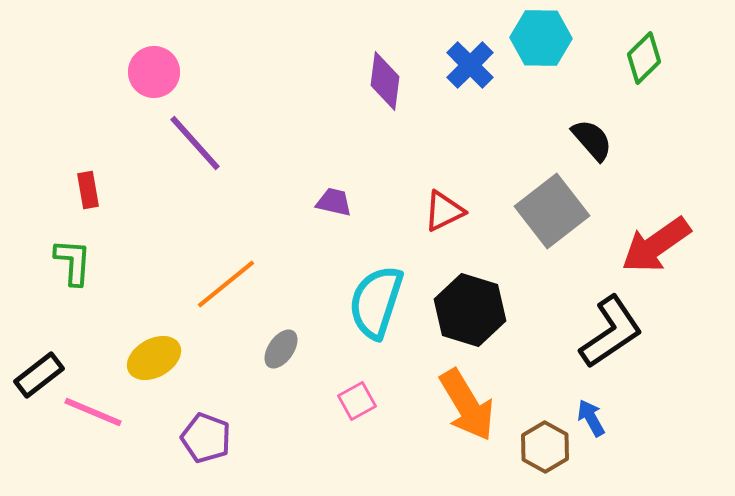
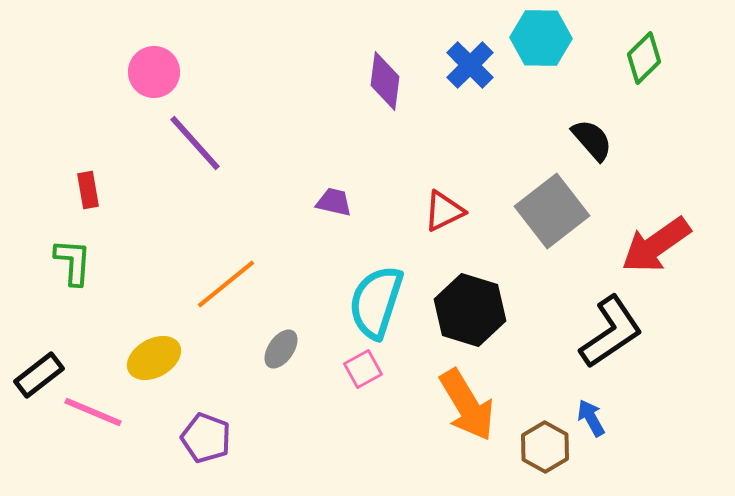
pink square: moved 6 px right, 32 px up
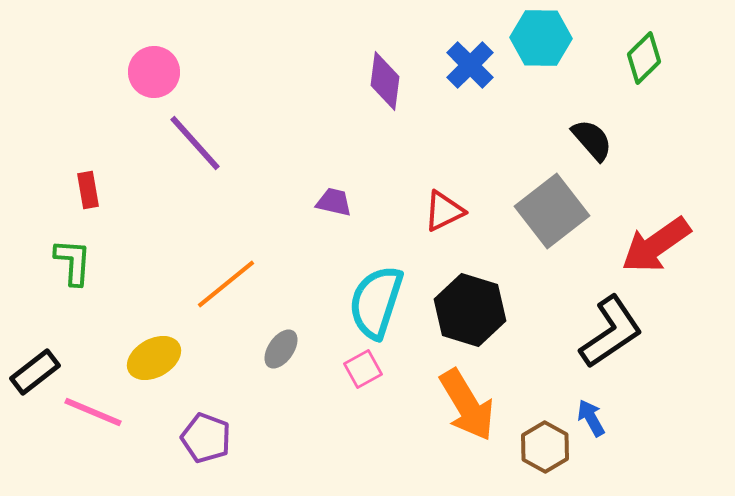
black rectangle: moved 4 px left, 3 px up
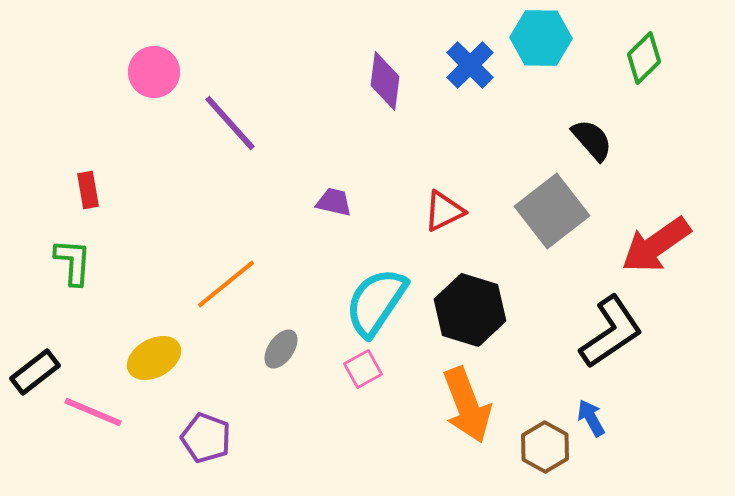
purple line: moved 35 px right, 20 px up
cyan semicircle: rotated 16 degrees clockwise
orange arrow: rotated 10 degrees clockwise
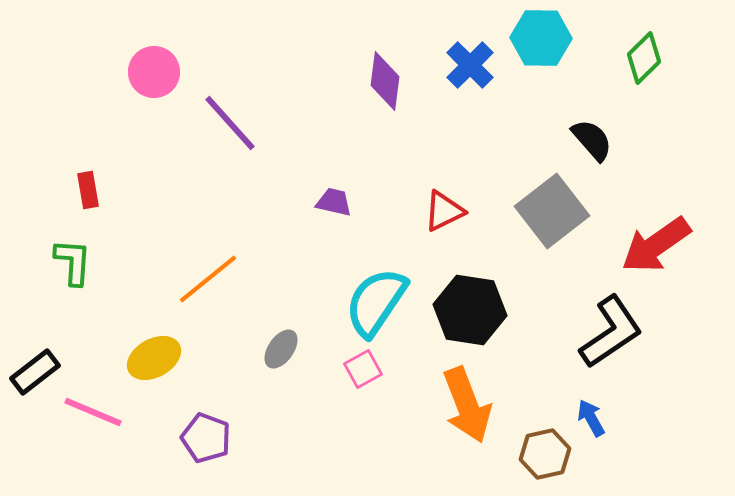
orange line: moved 18 px left, 5 px up
black hexagon: rotated 8 degrees counterclockwise
brown hexagon: moved 7 px down; rotated 18 degrees clockwise
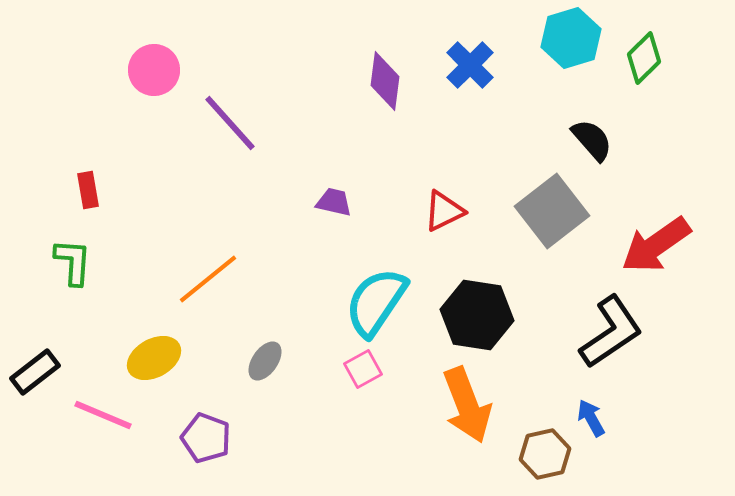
cyan hexagon: moved 30 px right; rotated 18 degrees counterclockwise
pink circle: moved 2 px up
black hexagon: moved 7 px right, 5 px down
gray ellipse: moved 16 px left, 12 px down
pink line: moved 10 px right, 3 px down
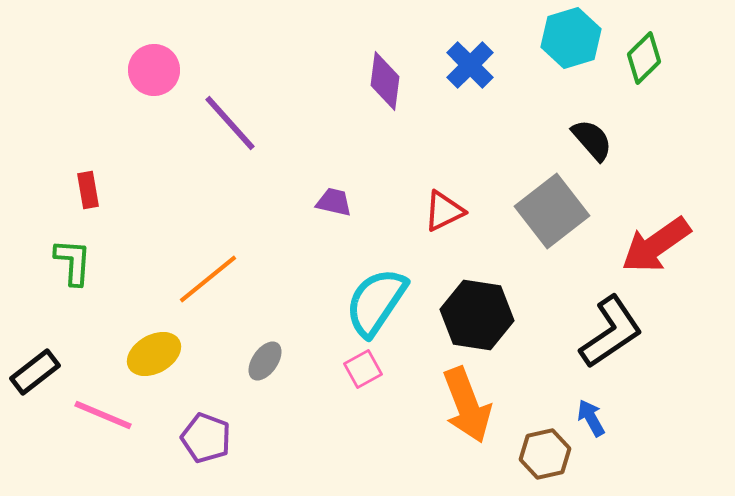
yellow ellipse: moved 4 px up
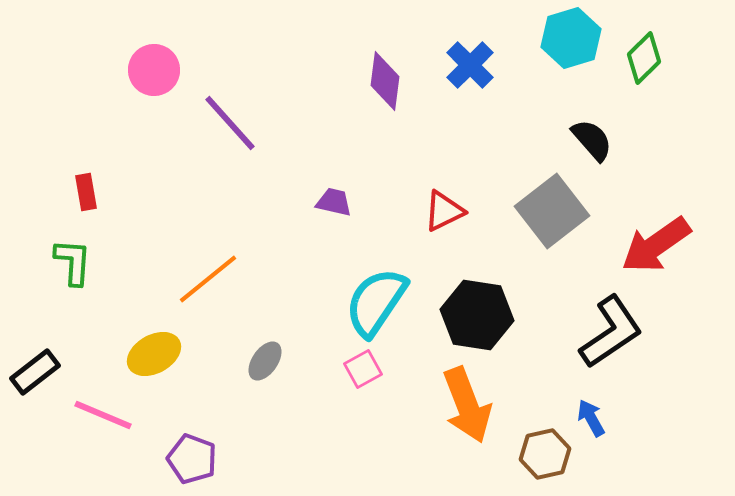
red rectangle: moved 2 px left, 2 px down
purple pentagon: moved 14 px left, 21 px down
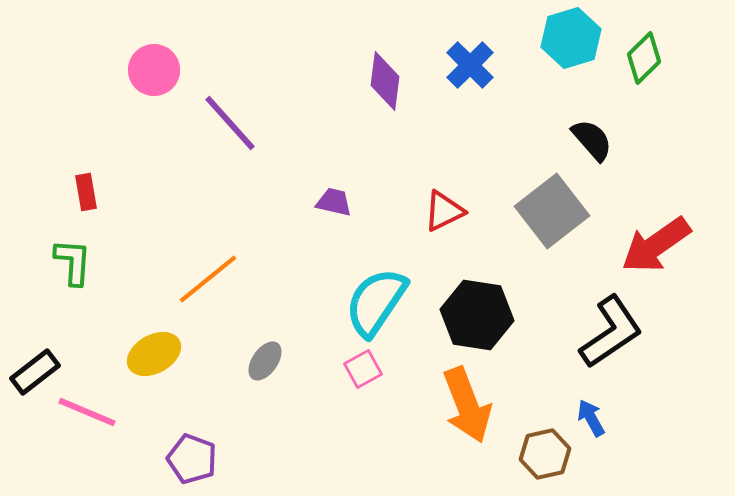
pink line: moved 16 px left, 3 px up
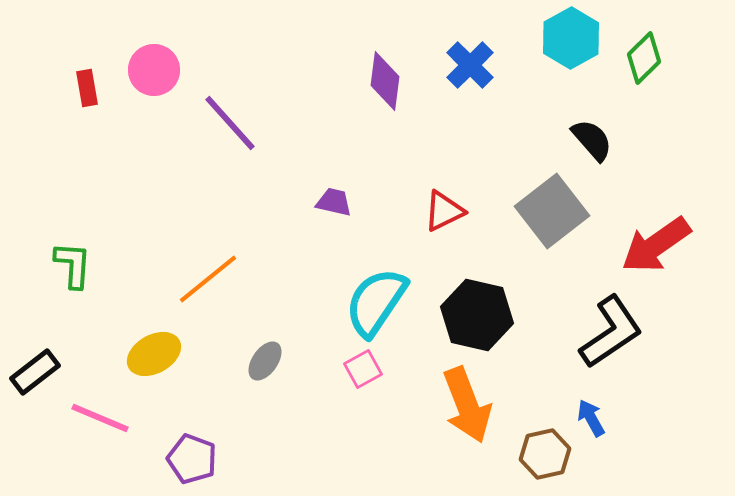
cyan hexagon: rotated 12 degrees counterclockwise
red rectangle: moved 1 px right, 104 px up
green L-shape: moved 3 px down
black hexagon: rotated 4 degrees clockwise
pink line: moved 13 px right, 6 px down
